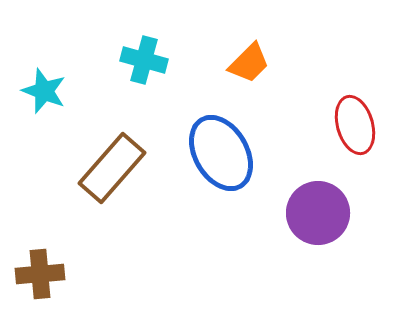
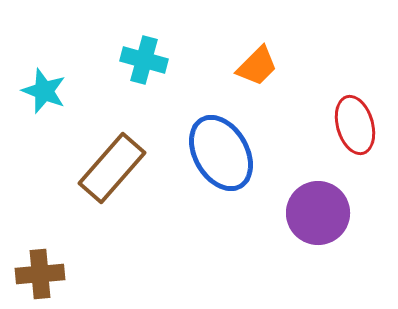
orange trapezoid: moved 8 px right, 3 px down
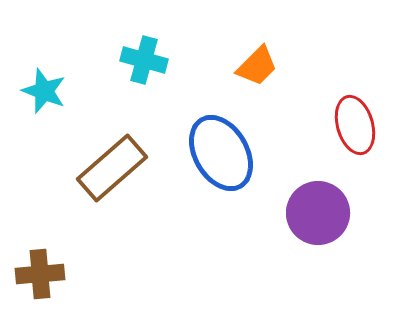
brown rectangle: rotated 8 degrees clockwise
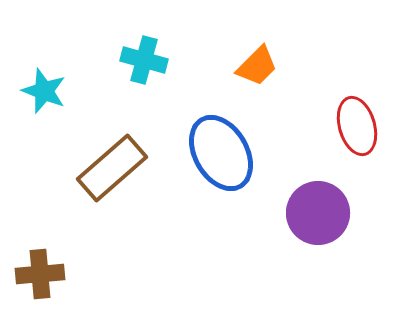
red ellipse: moved 2 px right, 1 px down
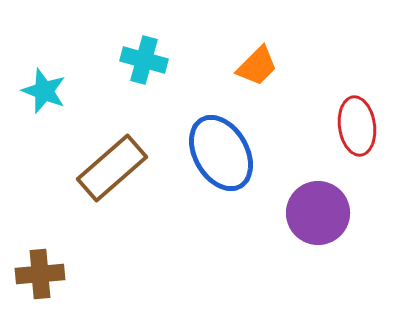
red ellipse: rotated 8 degrees clockwise
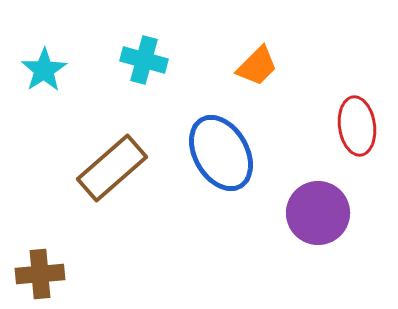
cyan star: moved 21 px up; rotated 18 degrees clockwise
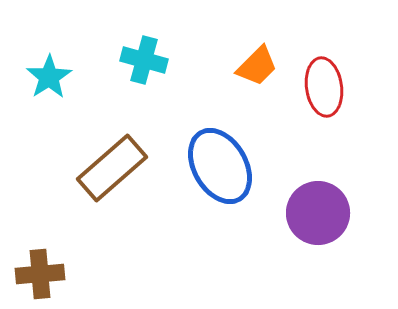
cyan star: moved 5 px right, 7 px down
red ellipse: moved 33 px left, 39 px up
blue ellipse: moved 1 px left, 13 px down
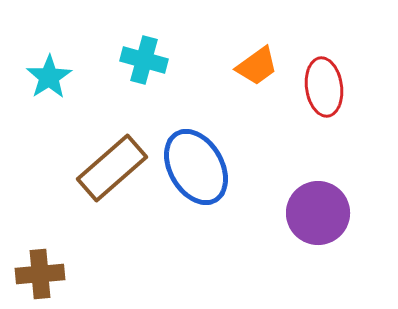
orange trapezoid: rotated 9 degrees clockwise
blue ellipse: moved 24 px left, 1 px down
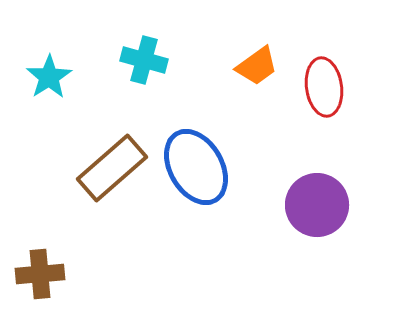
purple circle: moved 1 px left, 8 px up
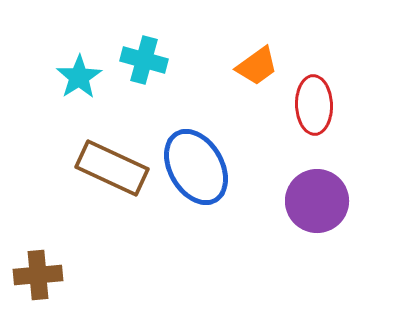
cyan star: moved 30 px right
red ellipse: moved 10 px left, 18 px down; rotated 6 degrees clockwise
brown rectangle: rotated 66 degrees clockwise
purple circle: moved 4 px up
brown cross: moved 2 px left, 1 px down
